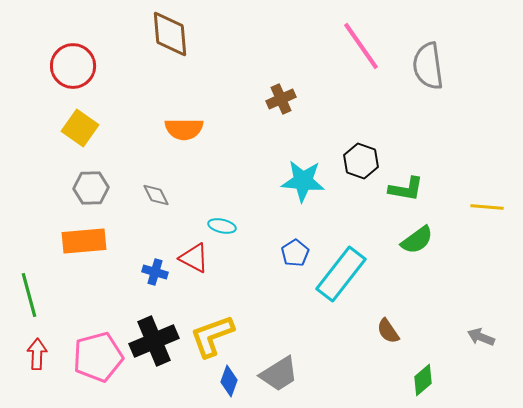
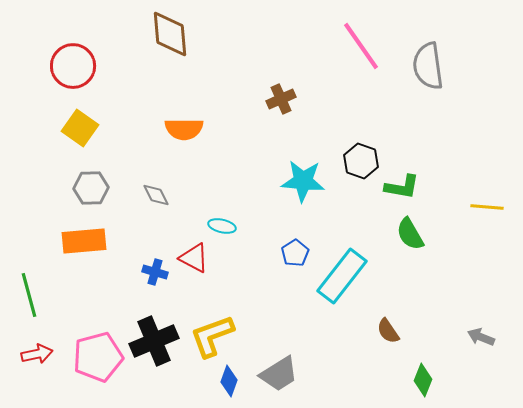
green L-shape: moved 4 px left, 2 px up
green semicircle: moved 7 px left, 6 px up; rotated 96 degrees clockwise
cyan rectangle: moved 1 px right, 2 px down
red arrow: rotated 76 degrees clockwise
green diamond: rotated 28 degrees counterclockwise
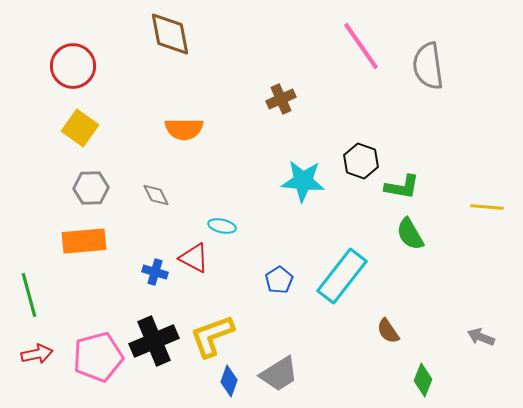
brown diamond: rotated 6 degrees counterclockwise
blue pentagon: moved 16 px left, 27 px down
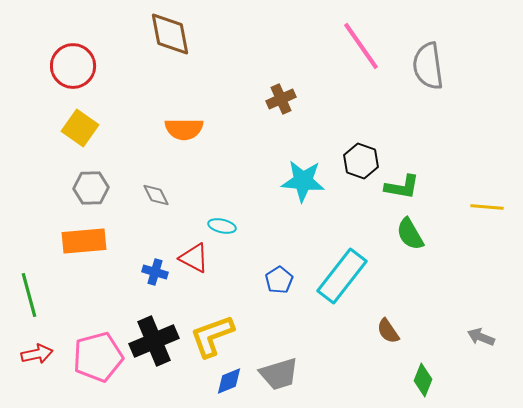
gray trapezoid: rotated 15 degrees clockwise
blue diamond: rotated 48 degrees clockwise
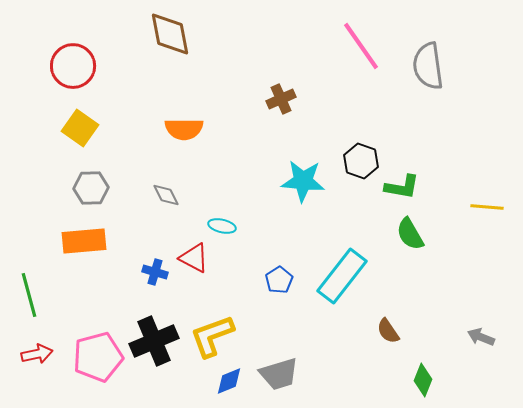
gray diamond: moved 10 px right
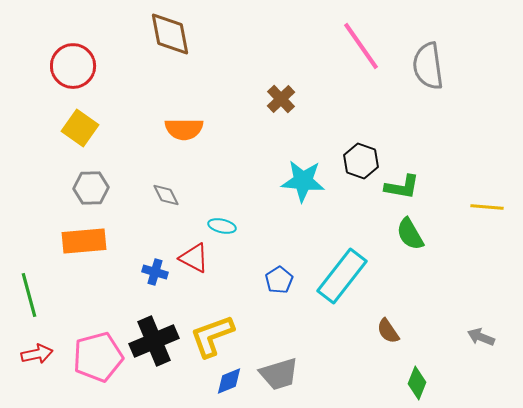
brown cross: rotated 20 degrees counterclockwise
green diamond: moved 6 px left, 3 px down
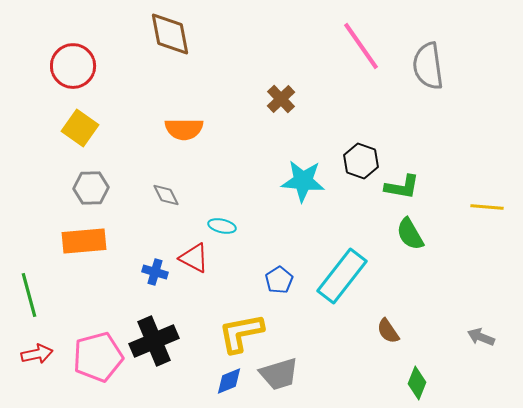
yellow L-shape: moved 29 px right, 3 px up; rotated 9 degrees clockwise
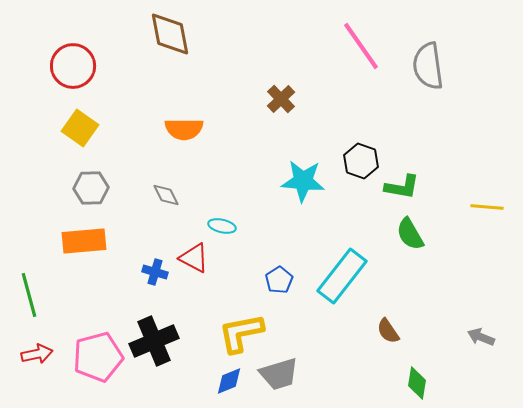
green diamond: rotated 12 degrees counterclockwise
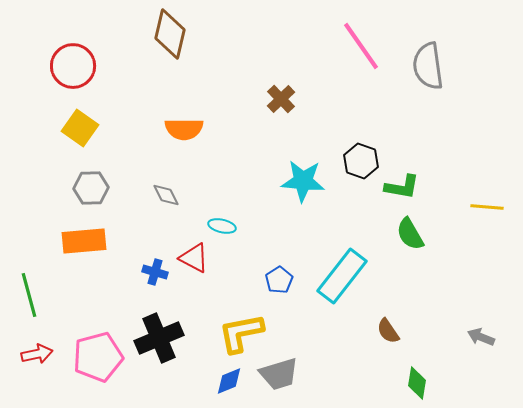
brown diamond: rotated 24 degrees clockwise
black cross: moved 5 px right, 3 px up
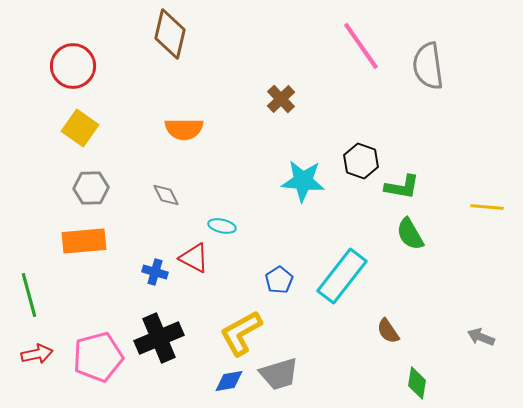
yellow L-shape: rotated 18 degrees counterclockwise
blue diamond: rotated 12 degrees clockwise
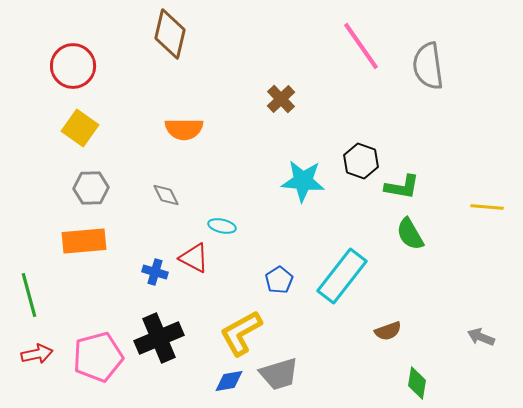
brown semicircle: rotated 76 degrees counterclockwise
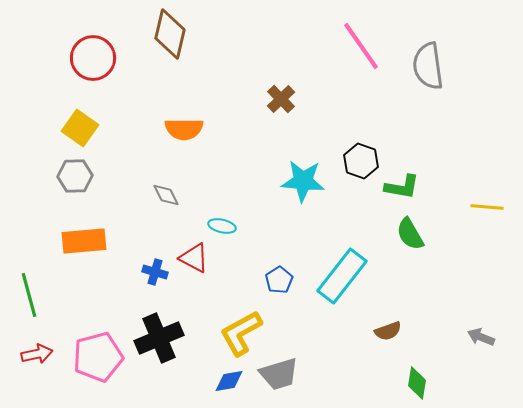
red circle: moved 20 px right, 8 px up
gray hexagon: moved 16 px left, 12 px up
